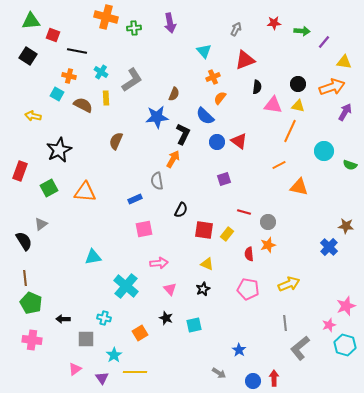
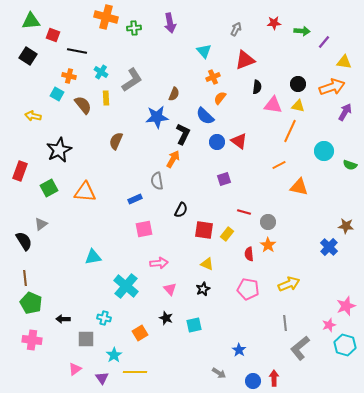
brown semicircle at (83, 105): rotated 24 degrees clockwise
orange star at (268, 245): rotated 21 degrees counterclockwise
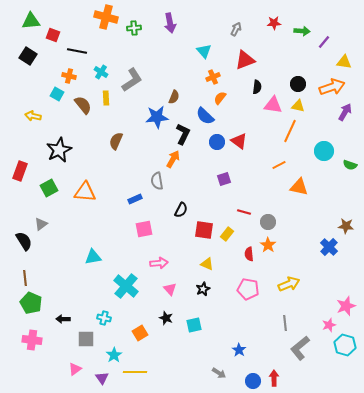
brown semicircle at (174, 94): moved 3 px down
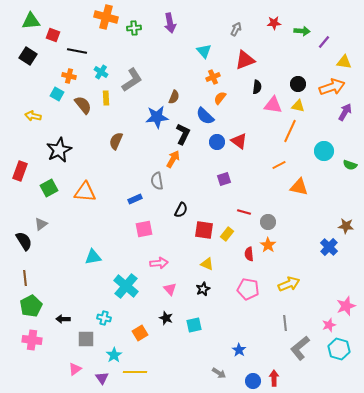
green pentagon at (31, 303): moved 3 px down; rotated 20 degrees clockwise
cyan hexagon at (345, 345): moved 6 px left, 4 px down
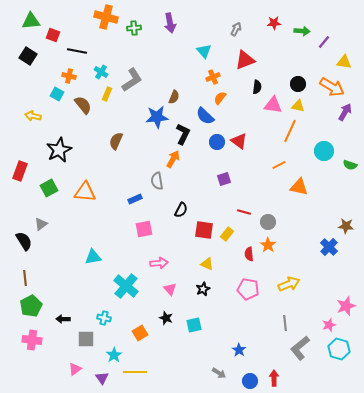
orange arrow at (332, 87): rotated 50 degrees clockwise
yellow rectangle at (106, 98): moved 1 px right, 4 px up; rotated 24 degrees clockwise
blue circle at (253, 381): moved 3 px left
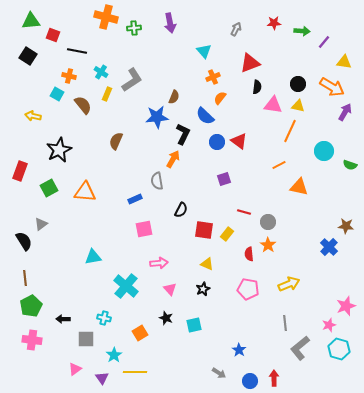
red triangle at (245, 60): moved 5 px right, 3 px down
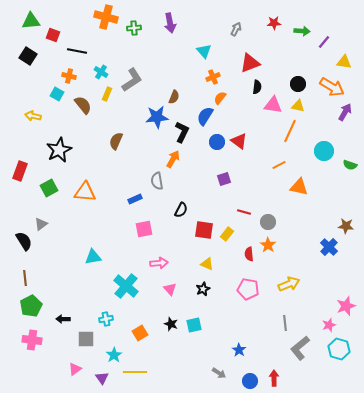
blue semicircle at (205, 116): rotated 78 degrees clockwise
black L-shape at (183, 134): moved 1 px left, 2 px up
cyan cross at (104, 318): moved 2 px right, 1 px down; rotated 24 degrees counterclockwise
black star at (166, 318): moved 5 px right, 6 px down
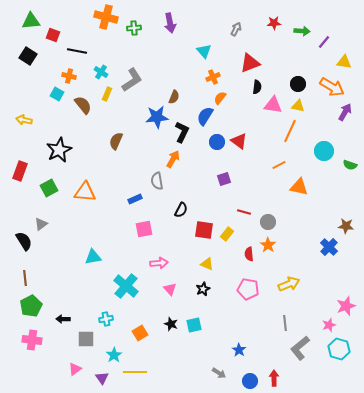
yellow arrow at (33, 116): moved 9 px left, 4 px down
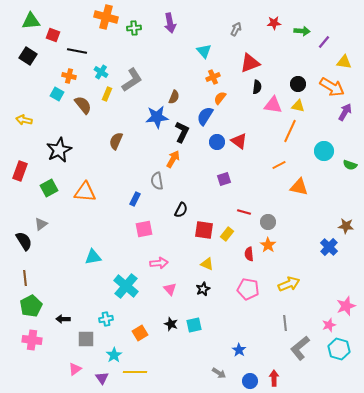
blue rectangle at (135, 199): rotated 40 degrees counterclockwise
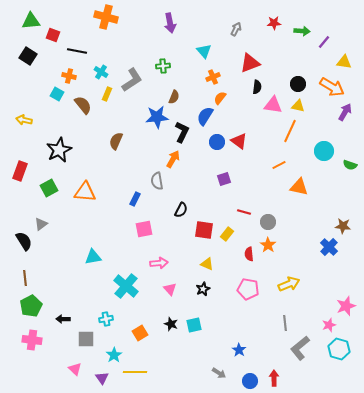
green cross at (134, 28): moved 29 px right, 38 px down
brown star at (346, 226): moved 3 px left
pink triangle at (75, 369): rotated 40 degrees counterclockwise
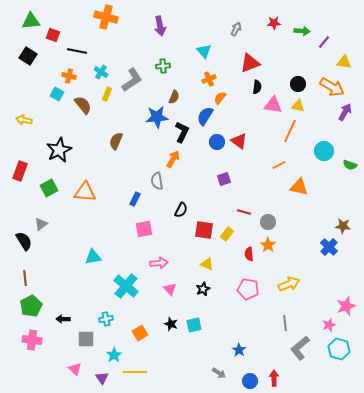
purple arrow at (170, 23): moved 10 px left, 3 px down
orange cross at (213, 77): moved 4 px left, 2 px down
